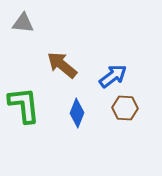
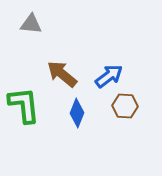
gray triangle: moved 8 px right, 1 px down
brown arrow: moved 9 px down
blue arrow: moved 4 px left
brown hexagon: moved 2 px up
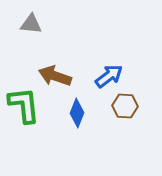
brown arrow: moved 7 px left, 2 px down; rotated 20 degrees counterclockwise
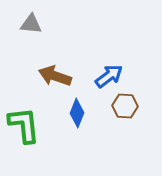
green L-shape: moved 20 px down
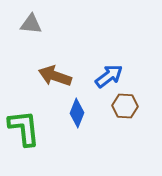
green L-shape: moved 3 px down
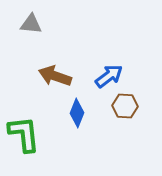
green L-shape: moved 6 px down
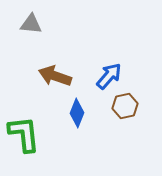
blue arrow: rotated 12 degrees counterclockwise
brown hexagon: rotated 15 degrees counterclockwise
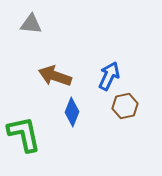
blue arrow: rotated 16 degrees counterclockwise
blue diamond: moved 5 px left, 1 px up
green L-shape: rotated 6 degrees counterclockwise
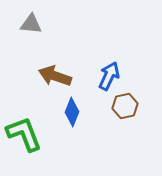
green L-shape: rotated 9 degrees counterclockwise
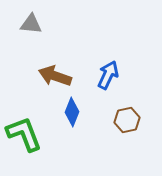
blue arrow: moved 1 px left, 1 px up
brown hexagon: moved 2 px right, 14 px down
